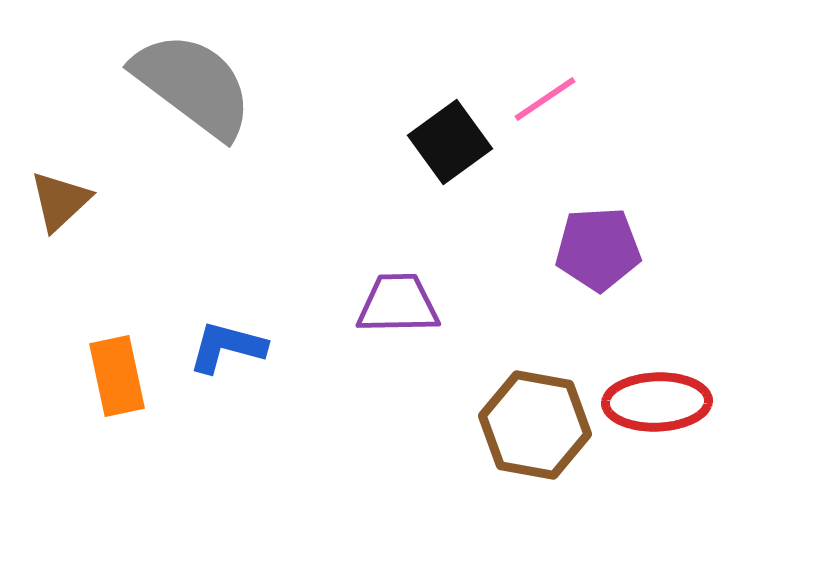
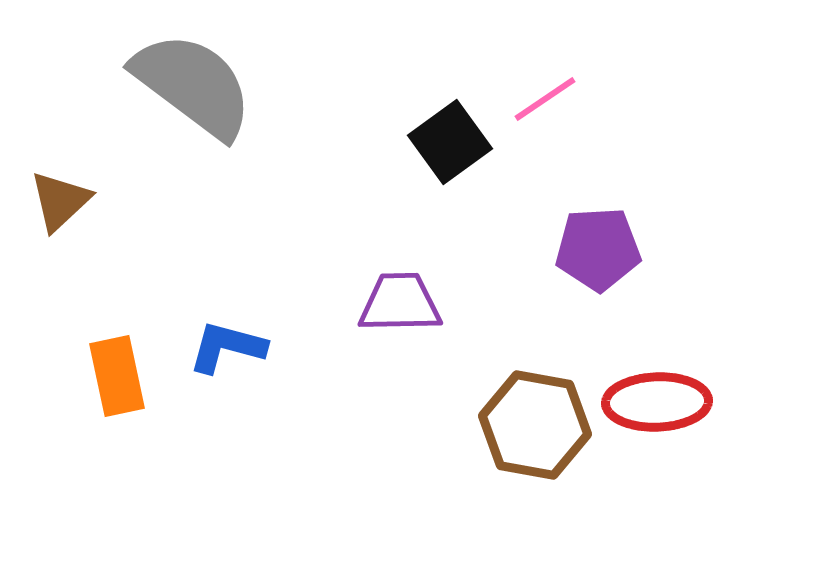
purple trapezoid: moved 2 px right, 1 px up
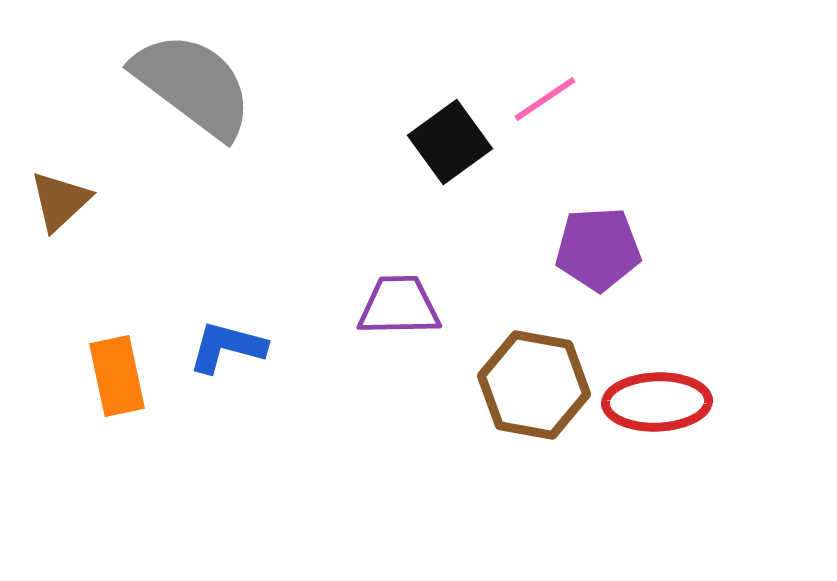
purple trapezoid: moved 1 px left, 3 px down
brown hexagon: moved 1 px left, 40 px up
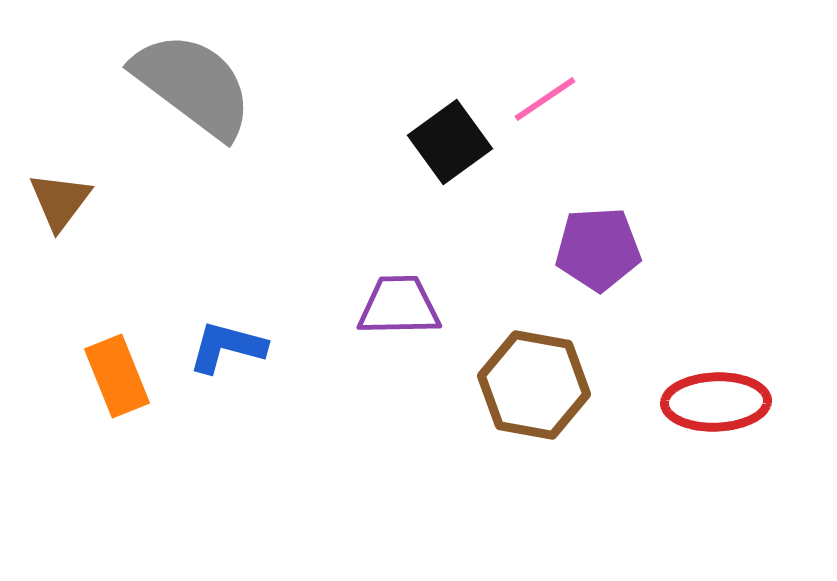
brown triangle: rotated 10 degrees counterclockwise
orange rectangle: rotated 10 degrees counterclockwise
red ellipse: moved 59 px right
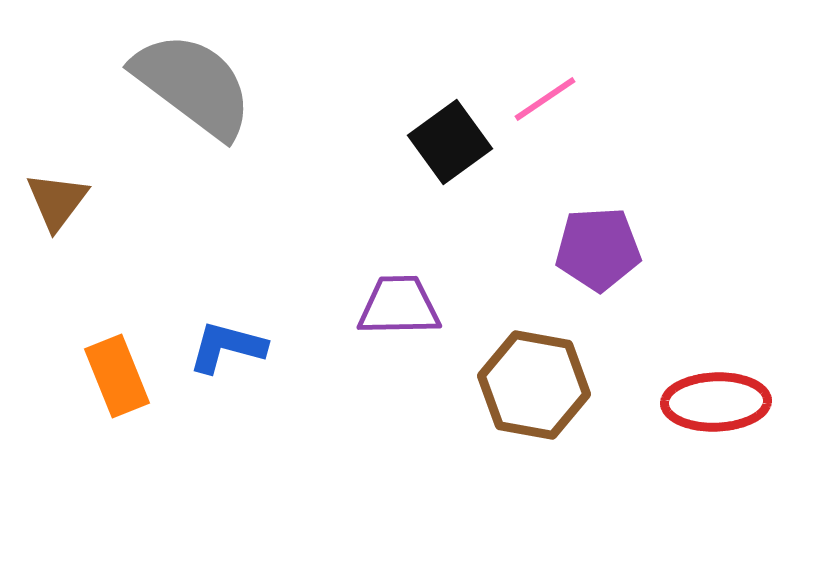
brown triangle: moved 3 px left
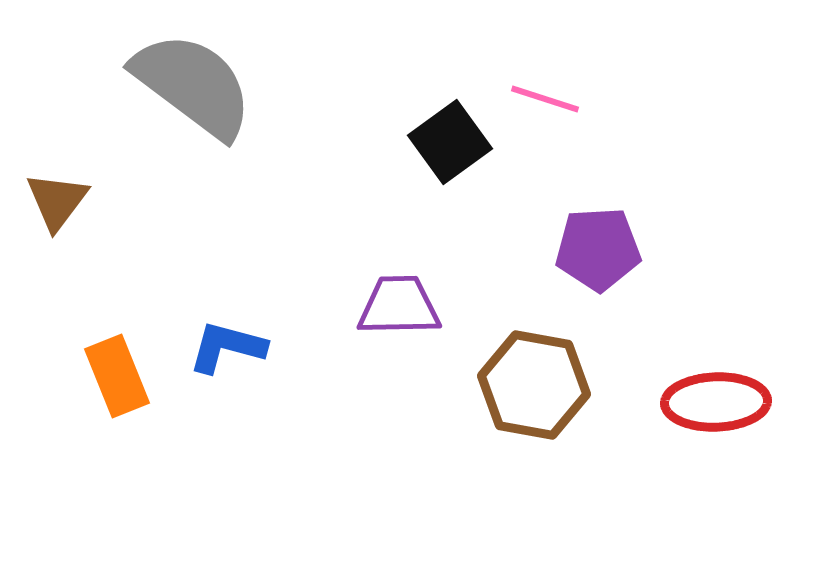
pink line: rotated 52 degrees clockwise
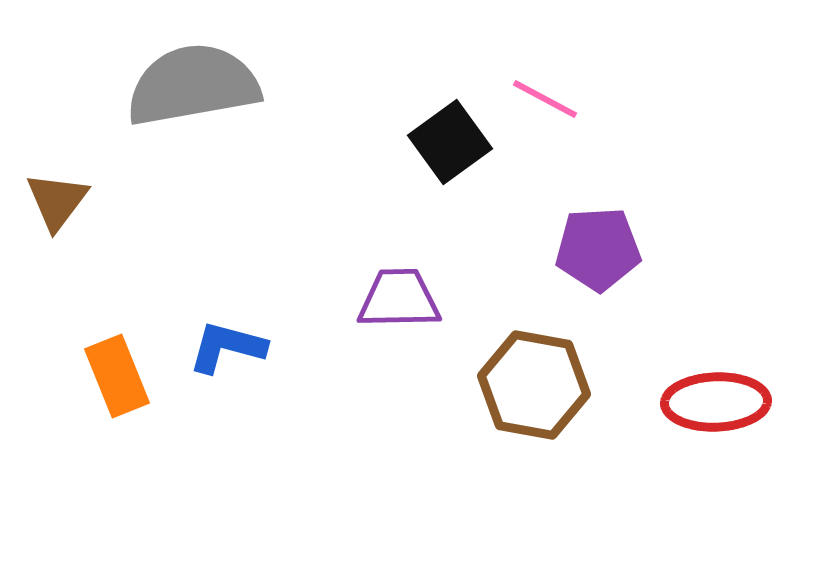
gray semicircle: rotated 47 degrees counterclockwise
pink line: rotated 10 degrees clockwise
purple trapezoid: moved 7 px up
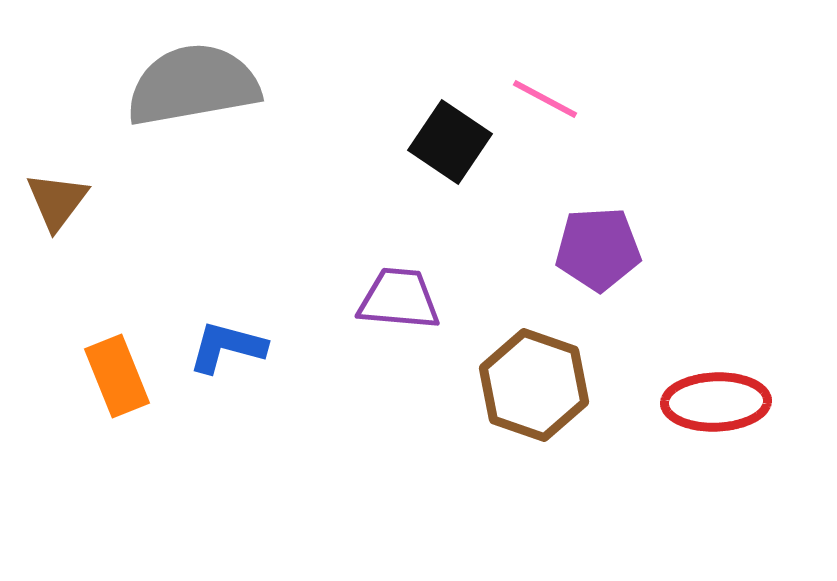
black square: rotated 20 degrees counterclockwise
purple trapezoid: rotated 6 degrees clockwise
brown hexagon: rotated 9 degrees clockwise
